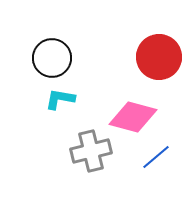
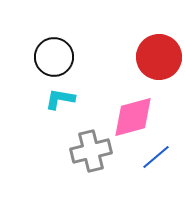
black circle: moved 2 px right, 1 px up
pink diamond: rotated 30 degrees counterclockwise
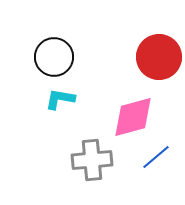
gray cross: moved 1 px right, 9 px down; rotated 9 degrees clockwise
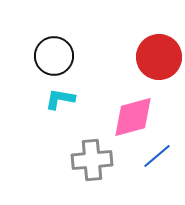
black circle: moved 1 px up
blue line: moved 1 px right, 1 px up
